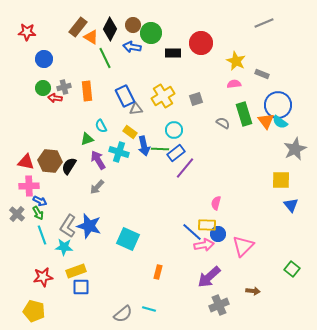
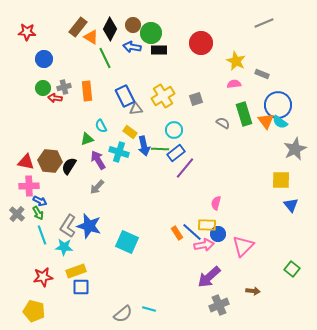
black rectangle at (173, 53): moved 14 px left, 3 px up
cyan square at (128, 239): moved 1 px left, 3 px down
orange rectangle at (158, 272): moved 19 px right, 39 px up; rotated 48 degrees counterclockwise
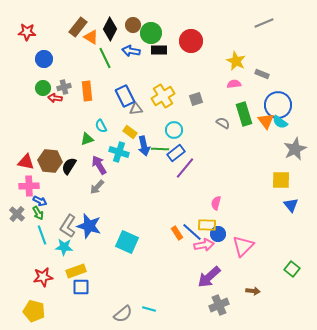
red circle at (201, 43): moved 10 px left, 2 px up
blue arrow at (132, 47): moved 1 px left, 4 px down
purple arrow at (98, 160): moved 1 px right, 5 px down
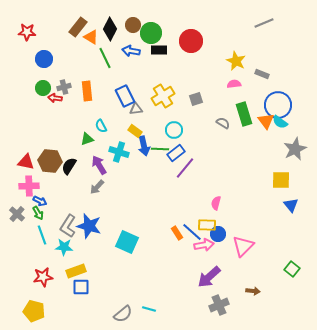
yellow rectangle at (130, 132): moved 5 px right, 1 px up
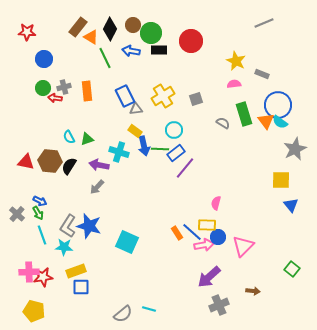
cyan semicircle at (101, 126): moved 32 px left, 11 px down
purple arrow at (99, 165): rotated 48 degrees counterclockwise
pink cross at (29, 186): moved 86 px down
blue circle at (218, 234): moved 3 px down
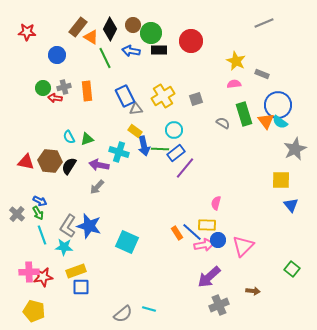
blue circle at (44, 59): moved 13 px right, 4 px up
blue circle at (218, 237): moved 3 px down
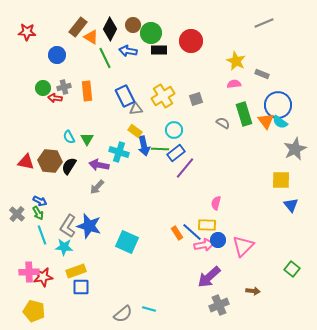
blue arrow at (131, 51): moved 3 px left
green triangle at (87, 139): rotated 40 degrees counterclockwise
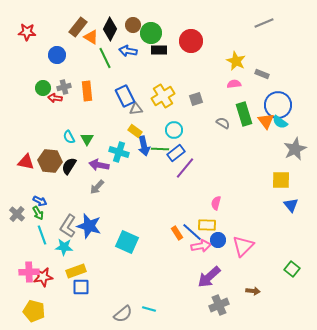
pink arrow at (204, 245): moved 3 px left, 1 px down
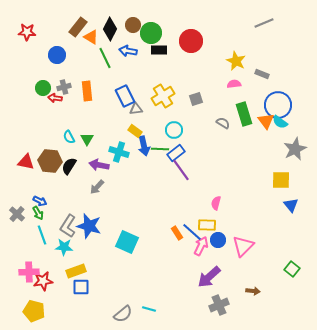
purple line at (185, 168): moved 4 px left, 2 px down; rotated 75 degrees counterclockwise
pink arrow at (201, 246): rotated 54 degrees counterclockwise
red star at (43, 277): moved 4 px down
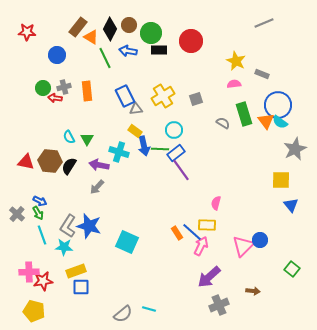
brown circle at (133, 25): moved 4 px left
blue circle at (218, 240): moved 42 px right
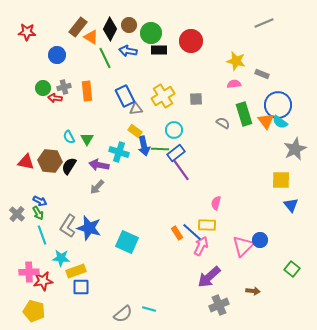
yellow star at (236, 61): rotated 12 degrees counterclockwise
gray square at (196, 99): rotated 16 degrees clockwise
blue star at (89, 226): moved 2 px down
cyan star at (64, 247): moved 3 px left, 11 px down
